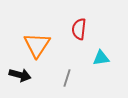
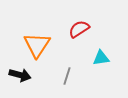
red semicircle: rotated 50 degrees clockwise
gray line: moved 2 px up
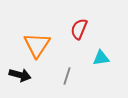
red semicircle: rotated 35 degrees counterclockwise
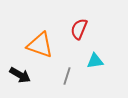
orange triangle: moved 3 px right; rotated 44 degrees counterclockwise
cyan triangle: moved 6 px left, 3 px down
black arrow: rotated 15 degrees clockwise
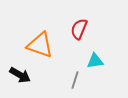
gray line: moved 8 px right, 4 px down
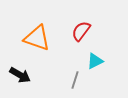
red semicircle: moved 2 px right, 2 px down; rotated 15 degrees clockwise
orange triangle: moved 3 px left, 7 px up
cyan triangle: rotated 18 degrees counterclockwise
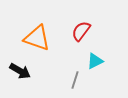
black arrow: moved 4 px up
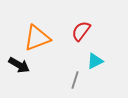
orange triangle: rotated 40 degrees counterclockwise
black arrow: moved 1 px left, 6 px up
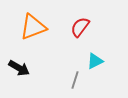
red semicircle: moved 1 px left, 4 px up
orange triangle: moved 4 px left, 11 px up
black arrow: moved 3 px down
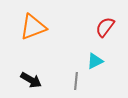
red semicircle: moved 25 px right
black arrow: moved 12 px right, 12 px down
gray line: moved 1 px right, 1 px down; rotated 12 degrees counterclockwise
